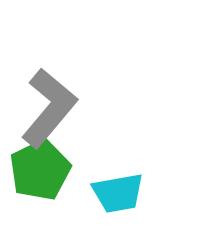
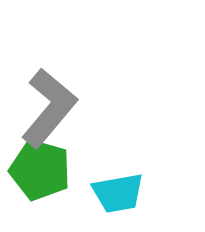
green pentagon: rotated 30 degrees counterclockwise
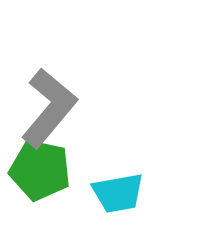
green pentagon: rotated 4 degrees counterclockwise
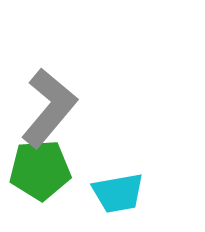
green pentagon: rotated 16 degrees counterclockwise
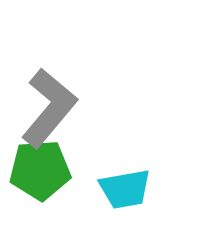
cyan trapezoid: moved 7 px right, 4 px up
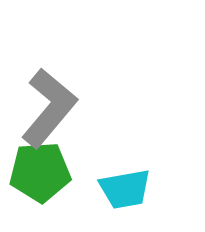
green pentagon: moved 2 px down
